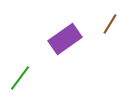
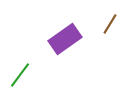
green line: moved 3 px up
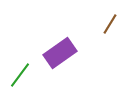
purple rectangle: moved 5 px left, 14 px down
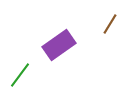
purple rectangle: moved 1 px left, 8 px up
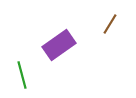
green line: moved 2 px right; rotated 52 degrees counterclockwise
